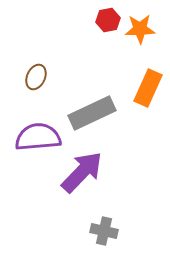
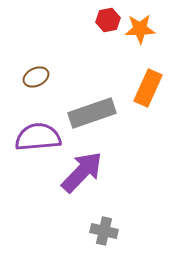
brown ellipse: rotated 40 degrees clockwise
gray rectangle: rotated 6 degrees clockwise
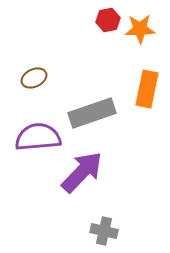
brown ellipse: moved 2 px left, 1 px down
orange rectangle: moved 1 px left, 1 px down; rotated 12 degrees counterclockwise
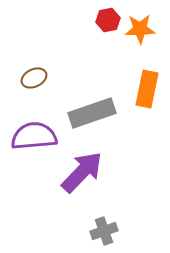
purple semicircle: moved 4 px left, 1 px up
gray cross: rotated 32 degrees counterclockwise
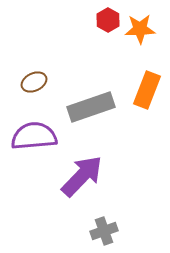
red hexagon: rotated 20 degrees counterclockwise
brown ellipse: moved 4 px down
orange rectangle: moved 1 px down; rotated 9 degrees clockwise
gray rectangle: moved 1 px left, 6 px up
purple arrow: moved 4 px down
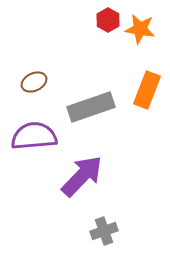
orange star: rotated 12 degrees clockwise
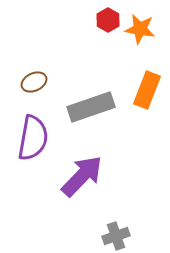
purple semicircle: moved 1 px left, 2 px down; rotated 105 degrees clockwise
gray cross: moved 12 px right, 5 px down
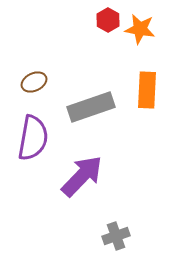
orange rectangle: rotated 18 degrees counterclockwise
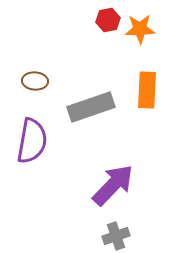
red hexagon: rotated 20 degrees clockwise
orange star: rotated 12 degrees counterclockwise
brown ellipse: moved 1 px right, 1 px up; rotated 30 degrees clockwise
purple semicircle: moved 1 px left, 3 px down
purple arrow: moved 31 px right, 9 px down
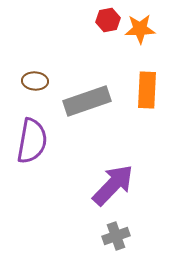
gray rectangle: moved 4 px left, 6 px up
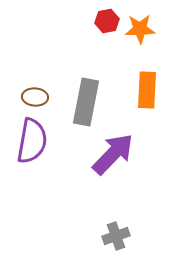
red hexagon: moved 1 px left, 1 px down
brown ellipse: moved 16 px down
gray rectangle: moved 1 px left, 1 px down; rotated 60 degrees counterclockwise
purple arrow: moved 31 px up
